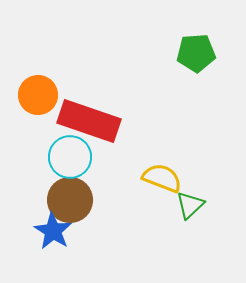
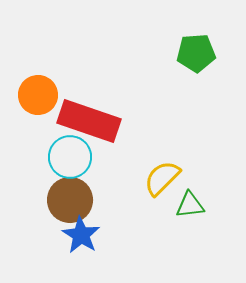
yellow semicircle: rotated 66 degrees counterclockwise
green triangle: rotated 36 degrees clockwise
blue star: moved 28 px right, 4 px down
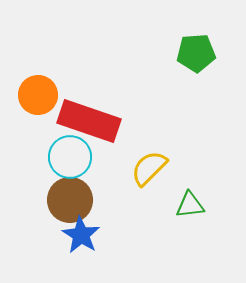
yellow semicircle: moved 13 px left, 10 px up
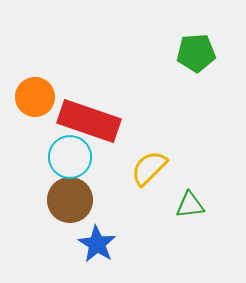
orange circle: moved 3 px left, 2 px down
blue star: moved 16 px right, 9 px down
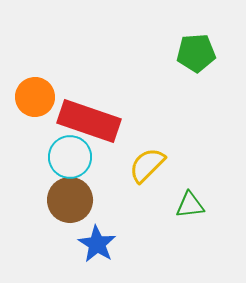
yellow semicircle: moved 2 px left, 3 px up
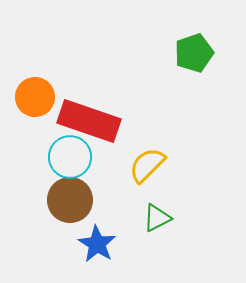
green pentagon: moved 2 px left; rotated 15 degrees counterclockwise
green triangle: moved 33 px left, 13 px down; rotated 20 degrees counterclockwise
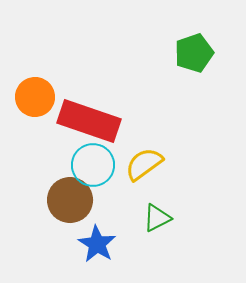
cyan circle: moved 23 px right, 8 px down
yellow semicircle: moved 3 px left, 1 px up; rotated 9 degrees clockwise
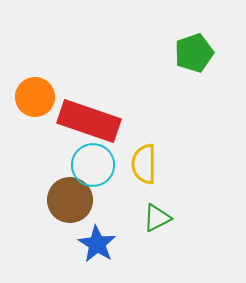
yellow semicircle: rotated 54 degrees counterclockwise
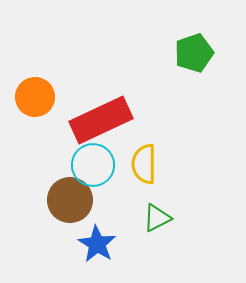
red rectangle: moved 12 px right, 1 px up; rotated 44 degrees counterclockwise
